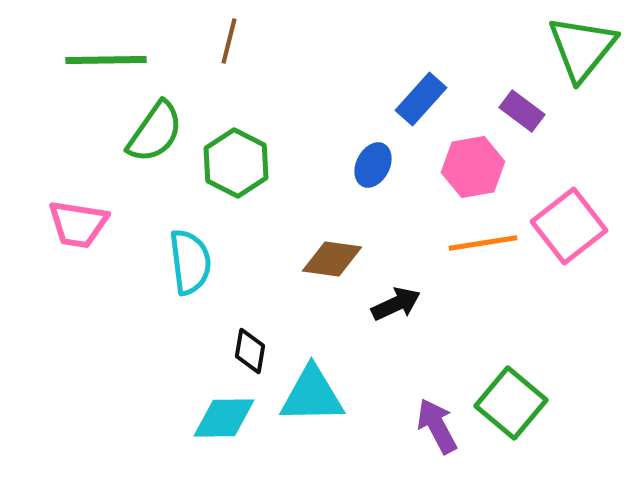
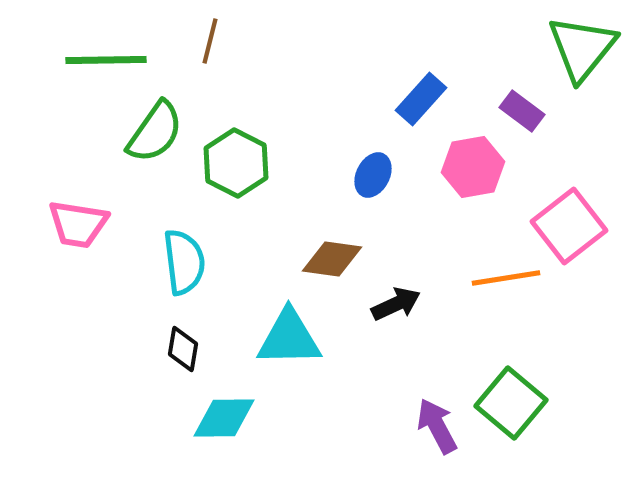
brown line: moved 19 px left
blue ellipse: moved 10 px down
orange line: moved 23 px right, 35 px down
cyan semicircle: moved 6 px left
black diamond: moved 67 px left, 2 px up
cyan triangle: moved 23 px left, 57 px up
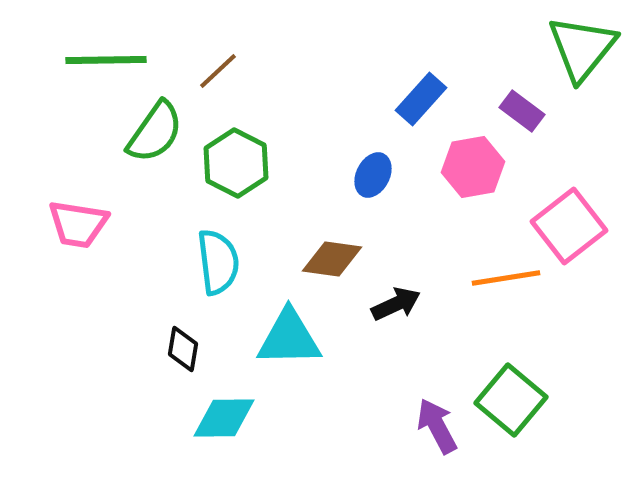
brown line: moved 8 px right, 30 px down; rotated 33 degrees clockwise
cyan semicircle: moved 34 px right
green square: moved 3 px up
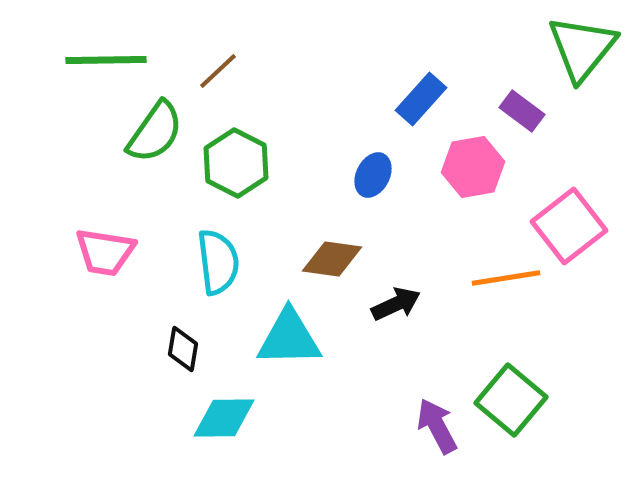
pink trapezoid: moved 27 px right, 28 px down
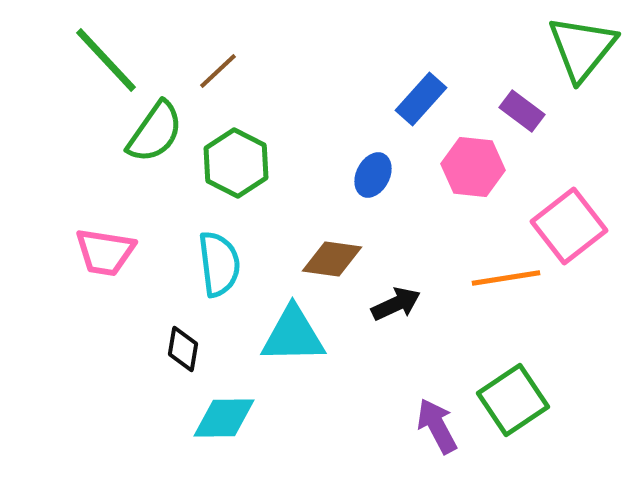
green line: rotated 48 degrees clockwise
pink hexagon: rotated 16 degrees clockwise
cyan semicircle: moved 1 px right, 2 px down
cyan triangle: moved 4 px right, 3 px up
green square: moved 2 px right; rotated 16 degrees clockwise
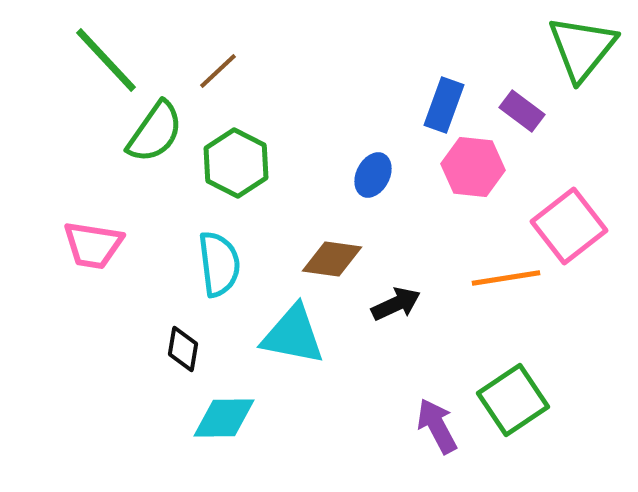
blue rectangle: moved 23 px right, 6 px down; rotated 22 degrees counterclockwise
pink trapezoid: moved 12 px left, 7 px up
cyan triangle: rotated 12 degrees clockwise
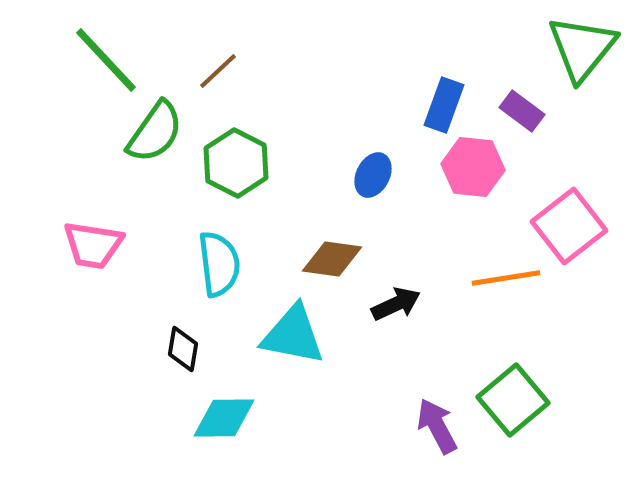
green square: rotated 6 degrees counterclockwise
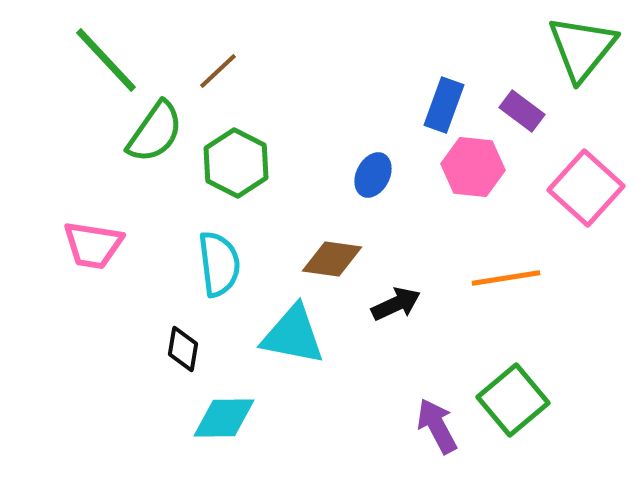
pink square: moved 17 px right, 38 px up; rotated 10 degrees counterclockwise
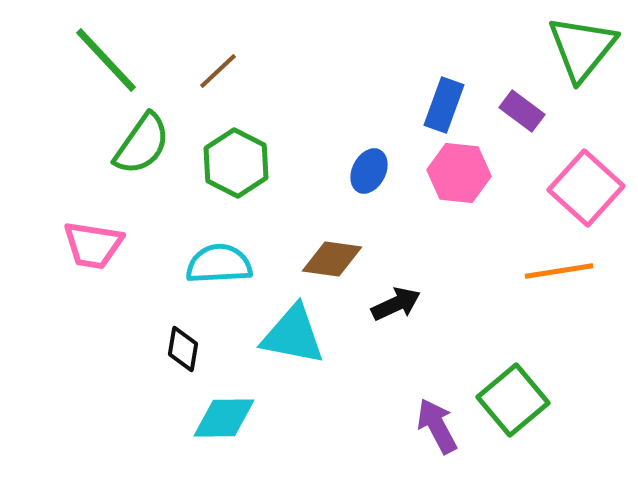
green semicircle: moved 13 px left, 12 px down
pink hexagon: moved 14 px left, 6 px down
blue ellipse: moved 4 px left, 4 px up
cyan semicircle: rotated 86 degrees counterclockwise
orange line: moved 53 px right, 7 px up
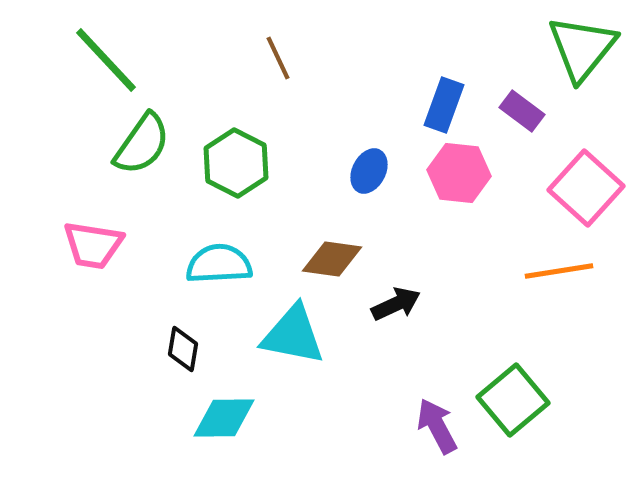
brown line: moved 60 px right, 13 px up; rotated 72 degrees counterclockwise
